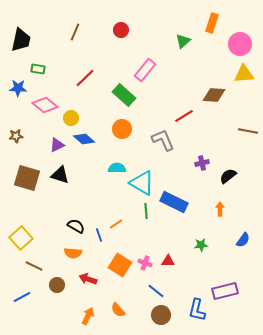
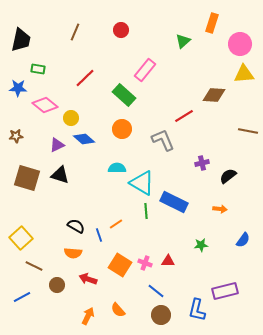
orange arrow at (220, 209): rotated 96 degrees clockwise
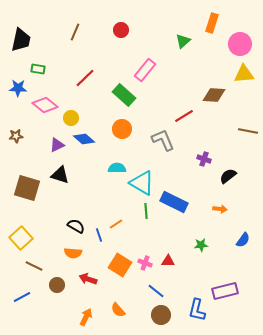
purple cross at (202, 163): moved 2 px right, 4 px up; rotated 32 degrees clockwise
brown square at (27, 178): moved 10 px down
orange arrow at (88, 316): moved 2 px left, 1 px down
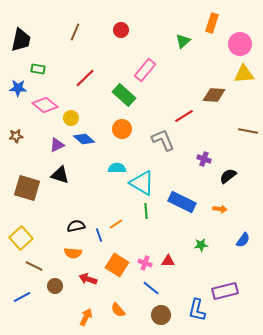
blue rectangle at (174, 202): moved 8 px right
black semicircle at (76, 226): rotated 42 degrees counterclockwise
orange square at (120, 265): moved 3 px left
brown circle at (57, 285): moved 2 px left, 1 px down
blue line at (156, 291): moved 5 px left, 3 px up
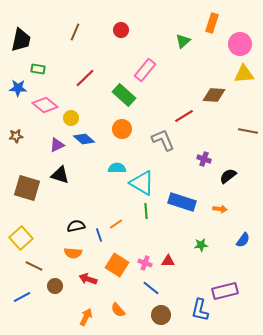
blue rectangle at (182, 202): rotated 8 degrees counterclockwise
blue L-shape at (197, 310): moved 3 px right
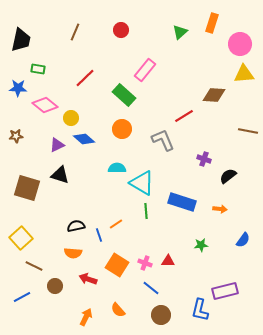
green triangle at (183, 41): moved 3 px left, 9 px up
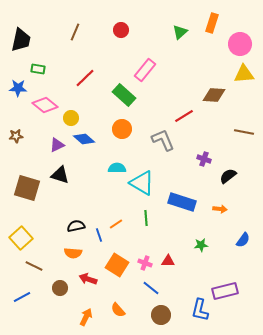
brown line at (248, 131): moved 4 px left, 1 px down
green line at (146, 211): moved 7 px down
brown circle at (55, 286): moved 5 px right, 2 px down
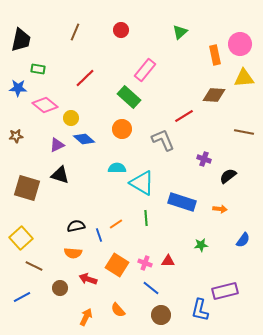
orange rectangle at (212, 23): moved 3 px right, 32 px down; rotated 30 degrees counterclockwise
yellow triangle at (244, 74): moved 4 px down
green rectangle at (124, 95): moved 5 px right, 2 px down
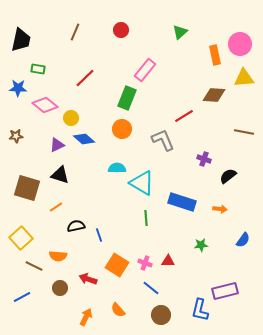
green rectangle at (129, 97): moved 2 px left, 1 px down; rotated 70 degrees clockwise
orange line at (116, 224): moved 60 px left, 17 px up
orange semicircle at (73, 253): moved 15 px left, 3 px down
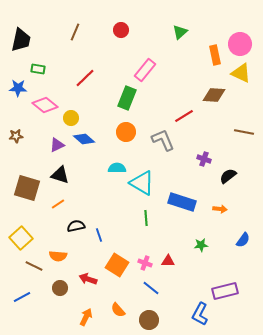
yellow triangle at (244, 78): moved 3 px left, 5 px up; rotated 30 degrees clockwise
orange circle at (122, 129): moved 4 px right, 3 px down
orange line at (56, 207): moved 2 px right, 3 px up
blue L-shape at (200, 310): moved 4 px down; rotated 15 degrees clockwise
brown circle at (161, 315): moved 12 px left, 5 px down
